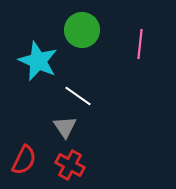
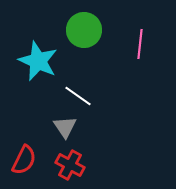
green circle: moved 2 px right
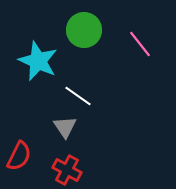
pink line: rotated 44 degrees counterclockwise
red semicircle: moved 5 px left, 4 px up
red cross: moved 3 px left, 5 px down
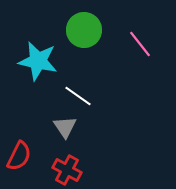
cyan star: rotated 12 degrees counterclockwise
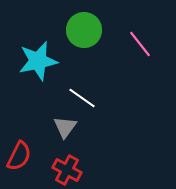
cyan star: rotated 24 degrees counterclockwise
white line: moved 4 px right, 2 px down
gray triangle: rotated 10 degrees clockwise
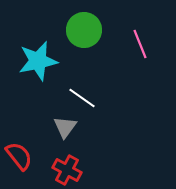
pink line: rotated 16 degrees clockwise
red semicircle: rotated 64 degrees counterclockwise
